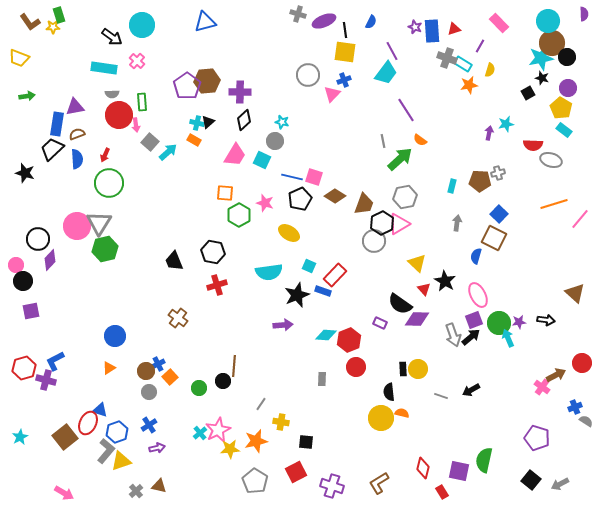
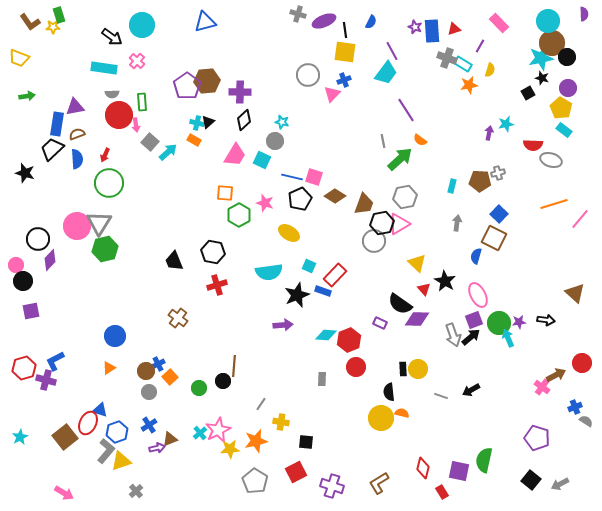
black hexagon at (382, 223): rotated 15 degrees clockwise
brown triangle at (159, 486): moved 11 px right, 47 px up; rotated 35 degrees counterclockwise
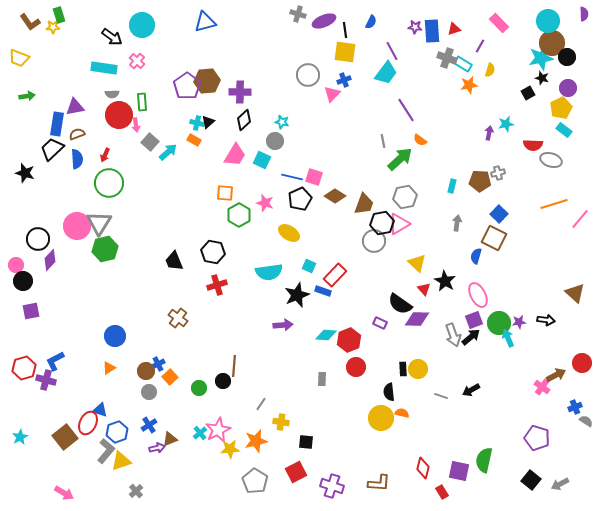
purple star at (415, 27): rotated 16 degrees counterclockwise
yellow pentagon at (561, 108): rotated 15 degrees clockwise
brown L-shape at (379, 483): rotated 145 degrees counterclockwise
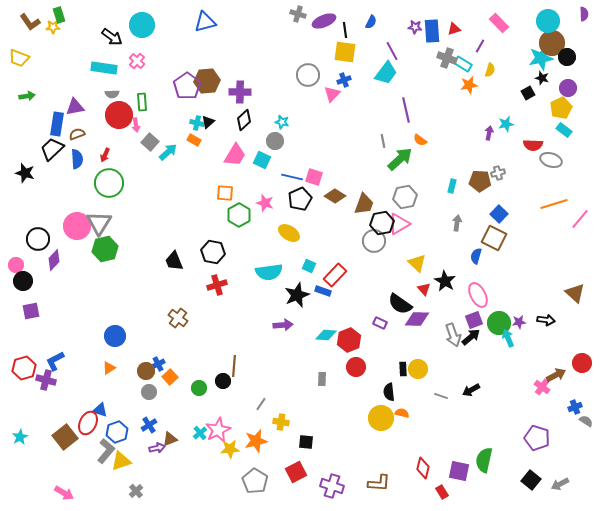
purple line at (406, 110): rotated 20 degrees clockwise
purple diamond at (50, 260): moved 4 px right
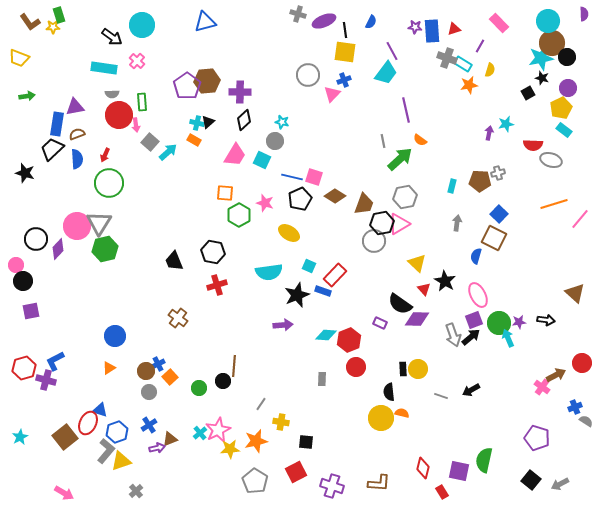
black circle at (38, 239): moved 2 px left
purple diamond at (54, 260): moved 4 px right, 11 px up
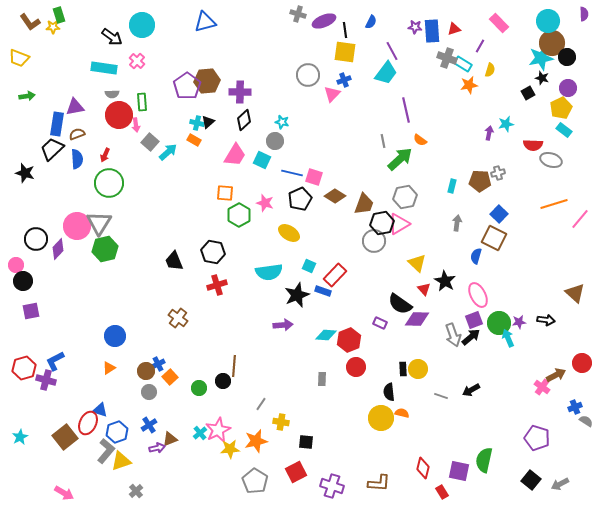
blue line at (292, 177): moved 4 px up
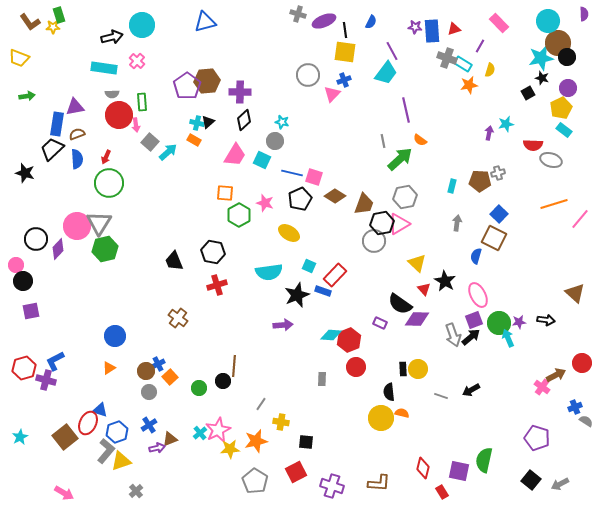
black arrow at (112, 37): rotated 50 degrees counterclockwise
brown circle at (552, 43): moved 6 px right
red arrow at (105, 155): moved 1 px right, 2 px down
cyan diamond at (326, 335): moved 5 px right
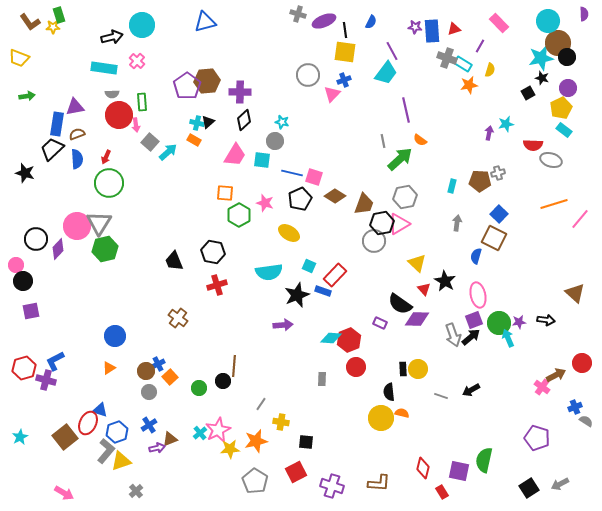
cyan square at (262, 160): rotated 18 degrees counterclockwise
pink ellipse at (478, 295): rotated 15 degrees clockwise
cyan diamond at (331, 335): moved 3 px down
black square at (531, 480): moved 2 px left, 8 px down; rotated 18 degrees clockwise
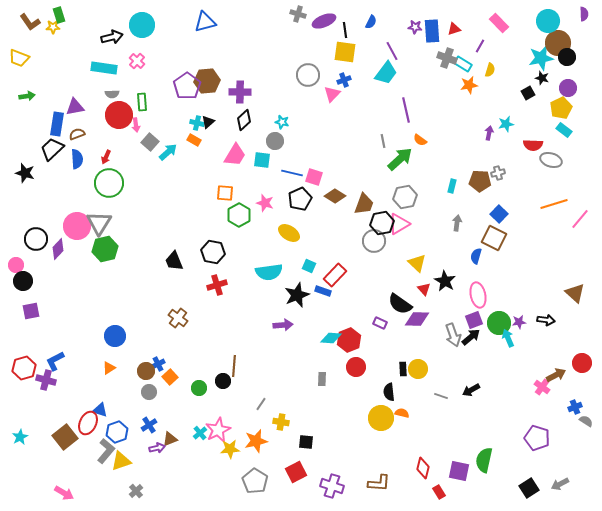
red rectangle at (442, 492): moved 3 px left
